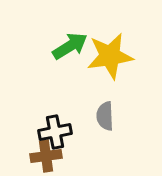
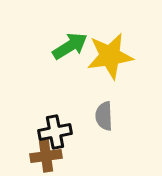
gray semicircle: moved 1 px left
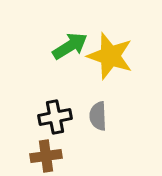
yellow star: rotated 27 degrees clockwise
gray semicircle: moved 6 px left
black cross: moved 15 px up
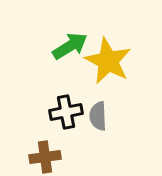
yellow star: moved 2 px left, 5 px down; rotated 9 degrees clockwise
black cross: moved 11 px right, 5 px up
brown cross: moved 1 px left, 1 px down
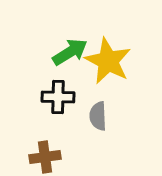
green arrow: moved 6 px down
black cross: moved 8 px left, 15 px up; rotated 12 degrees clockwise
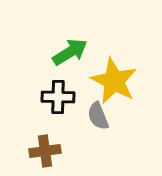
yellow star: moved 6 px right, 20 px down
gray semicircle: rotated 20 degrees counterclockwise
brown cross: moved 6 px up
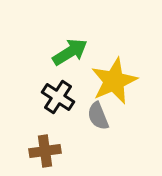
yellow star: rotated 21 degrees clockwise
black cross: rotated 32 degrees clockwise
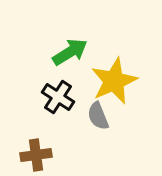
brown cross: moved 9 px left, 4 px down
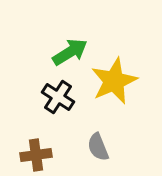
gray semicircle: moved 31 px down
